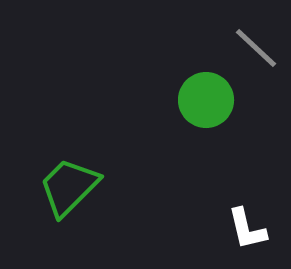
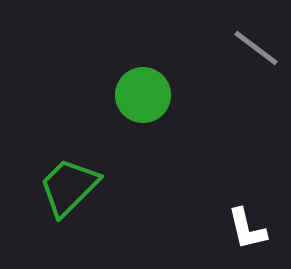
gray line: rotated 6 degrees counterclockwise
green circle: moved 63 px left, 5 px up
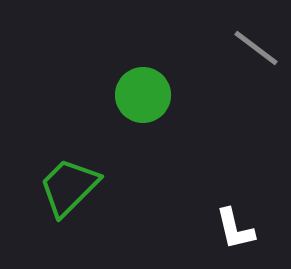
white L-shape: moved 12 px left
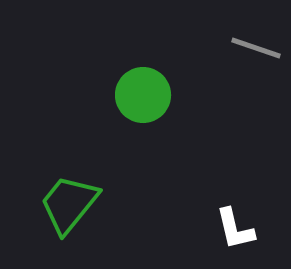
gray line: rotated 18 degrees counterclockwise
green trapezoid: moved 17 px down; rotated 6 degrees counterclockwise
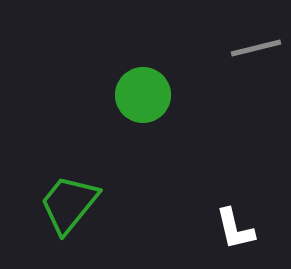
gray line: rotated 33 degrees counterclockwise
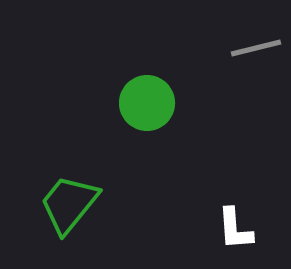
green circle: moved 4 px right, 8 px down
white L-shape: rotated 9 degrees clockwise
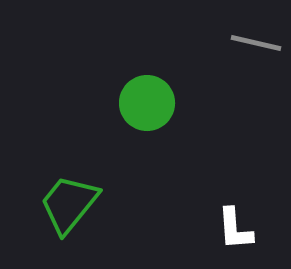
gray line: moved 5 px up; rotated 27 degrees clockwise
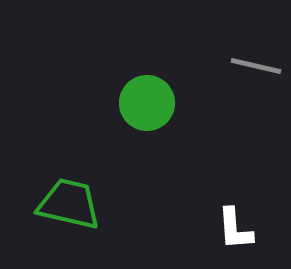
gray line: moved 23 px down
green trapezoid: rotated 64 degrees clockwise
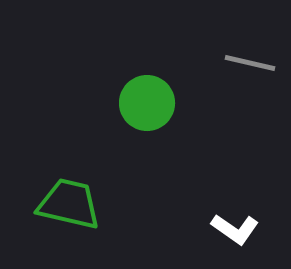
gray line: moved 6 px left, 3 px up
white L-shape: rotated 51 degrees counterclockwise
